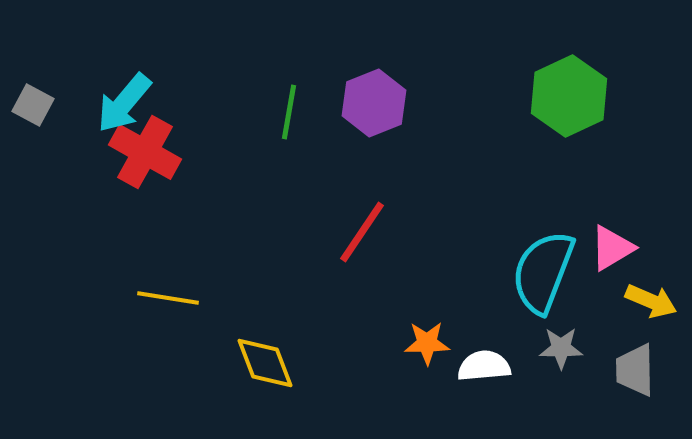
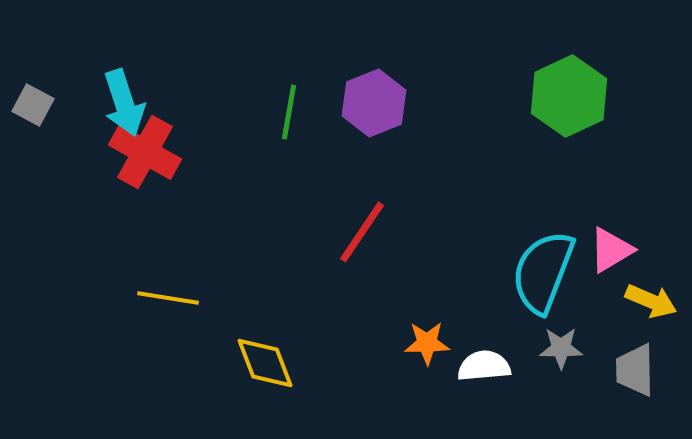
cyan arrow: rotated 58 degrees counterclockwise
pink triangle: moved 1 px left, 2 px down
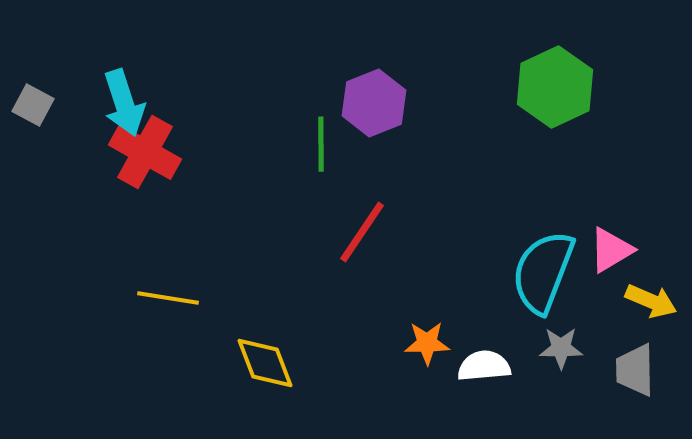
green hexagon: moved 14 px left, 9 px up
green line: moved 32 px right, 32 px down; rotated 10 degrees counterclockwise
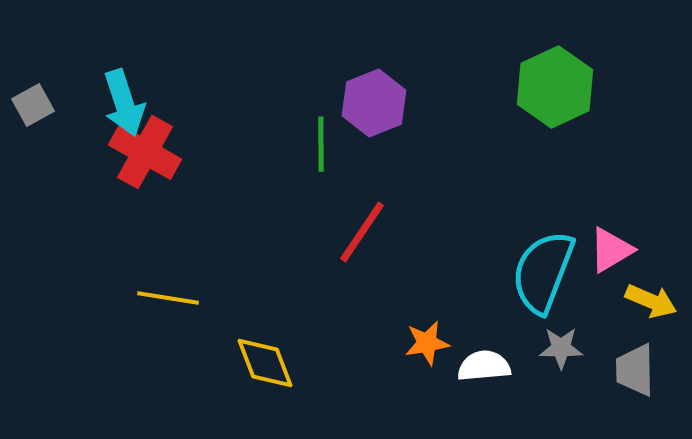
gray square: rotated 33 degrees clockwise
orange star: rotated 9 degrees counterclockwise
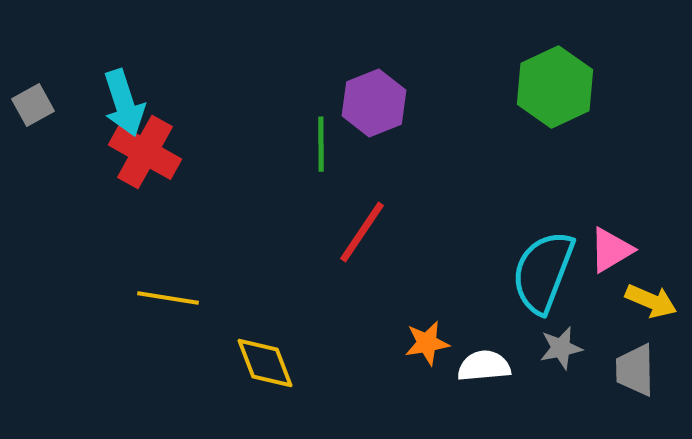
gray star: rotated 12 degrees counterclockwise
